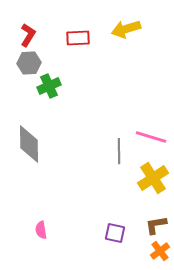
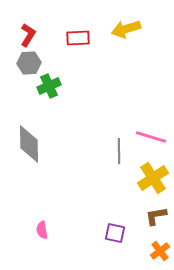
brown L-shape: moved 9 px up
pink semicircle: moved 1 px right
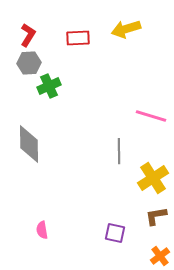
pink line: moved 21 px up
orange cross: moved 5 px down
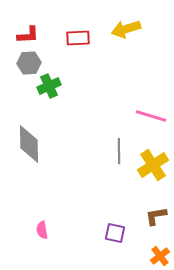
red L-shape: rotated 55 degrees clockwise
yellow cross: moved 13 px up
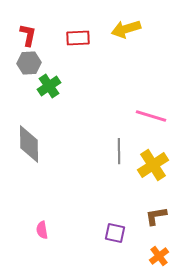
red L-shape: rotated 75 degrees counterclockwise
green cross: rotated 10 degrees counterclockwise
orange cross: moved 1 px left
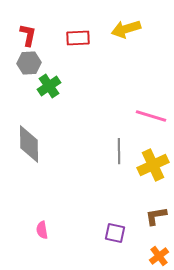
yellow cross: rotated 8 degrees clockwise
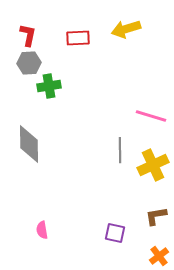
green cross: rotated 25 degrees clockwise
gray line: moved 1 px right, 1 px up
